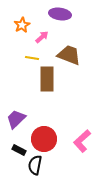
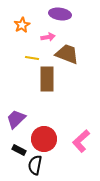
pink arrow: moved 6 px right; rotated 32 degrees clockwise
brown trapezoid: moved 2 px left, 1 px up
pink L-shape: moved 1 px left
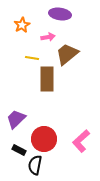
brown trapezoid: rotated 60 degrees counterclockwise
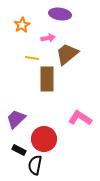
pink arrow: moved 1 px down
pink L-shape: moved 1 px left, 23 px up; rotated 75 degrees clockwise
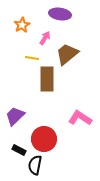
pink arrow: moved 3 px left; rotated 48 degrees counterclockwise
purple trapezoid: moved 1 px left, 3 px up
